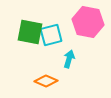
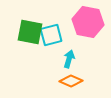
orange diamond: moved 25 px right
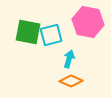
green square: moved 2 px left
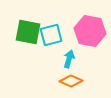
pink hexagon: moved 2 px right, 9 px down
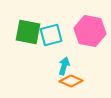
cyan arrow: moved 5 px left, 7 px down
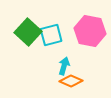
green square: rotated 32 degrees clockwise
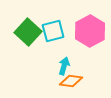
pink hexagon: rotated 20 degrees clockwise
cyan square: moved 2 px right, 4 px up
orange diamond: rotated 15 degrees counterclockwise
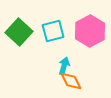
green square: moved 9 px left
orange diamond: rotated 55 degrees clockwise
